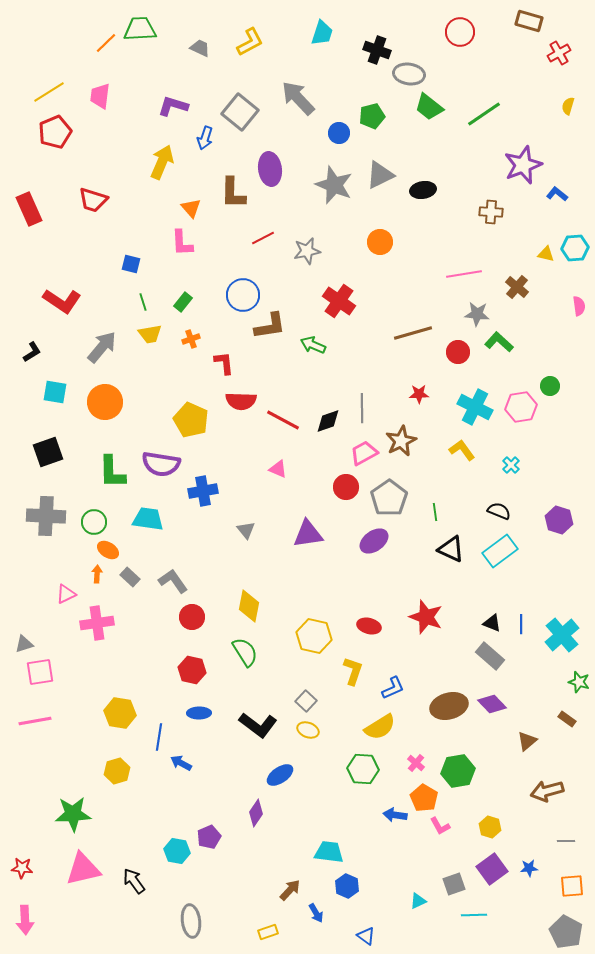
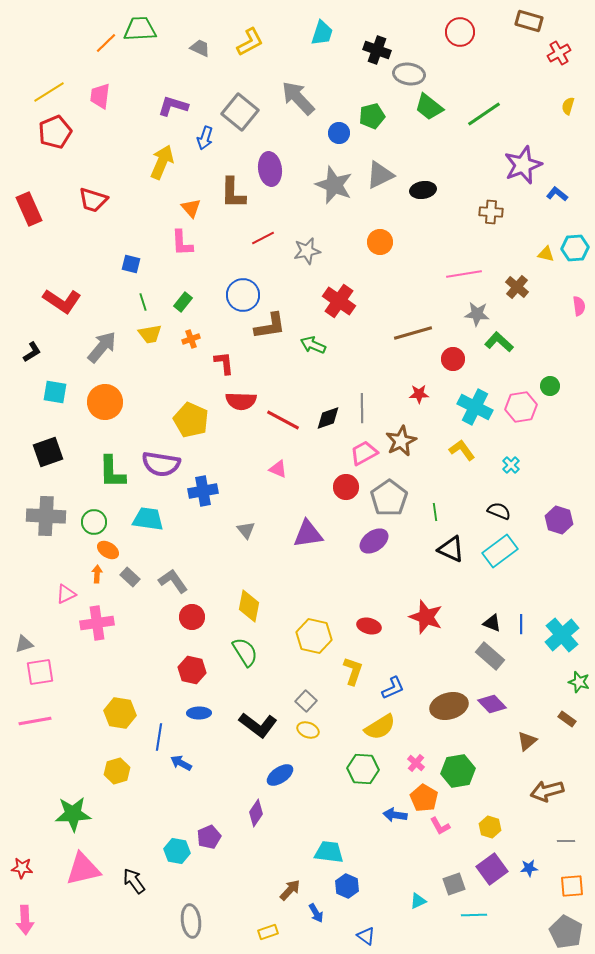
red circle at (458, 352): moved 5 px left, 7 px down
black diamond at (328, 421): moved 3 px up
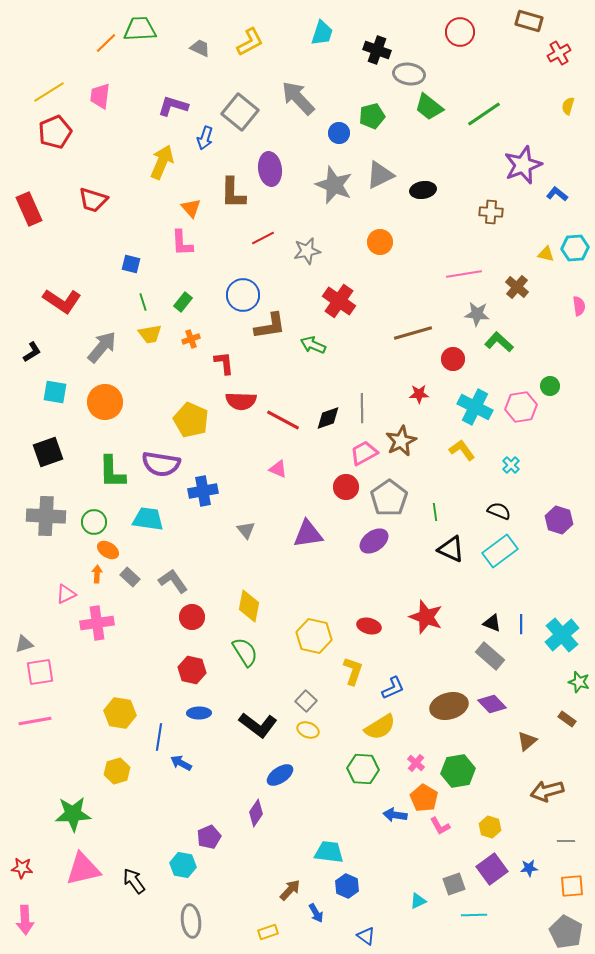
cyan hexagon at (177, 851): moved 6 px right, 14 px down
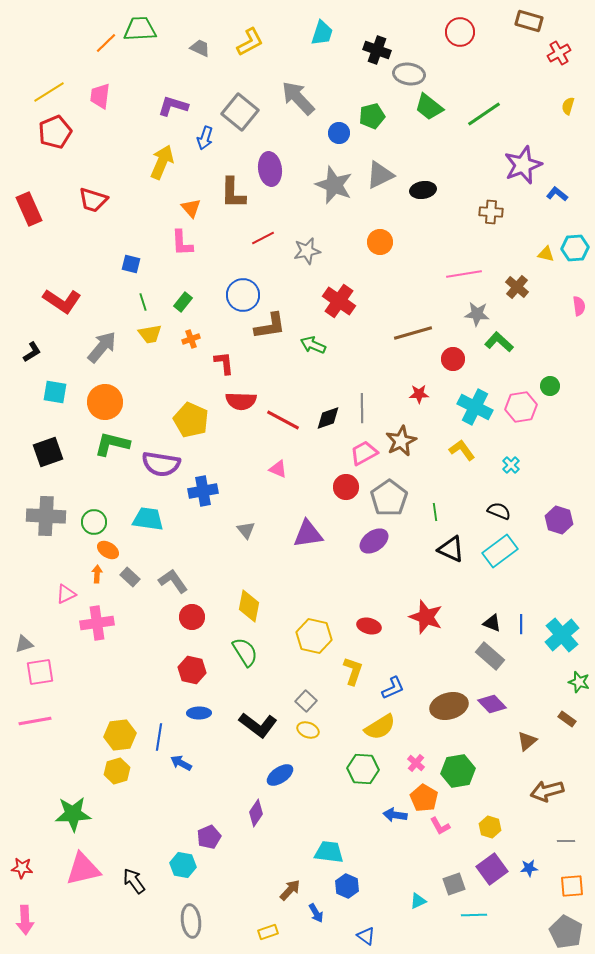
green L-shape at (112, 472): moved 28 px up; rotated 105 degrees clockwise
yellow hexagon at (120, 713): moved 22 px down; rotated 16 degrees counterclockwise
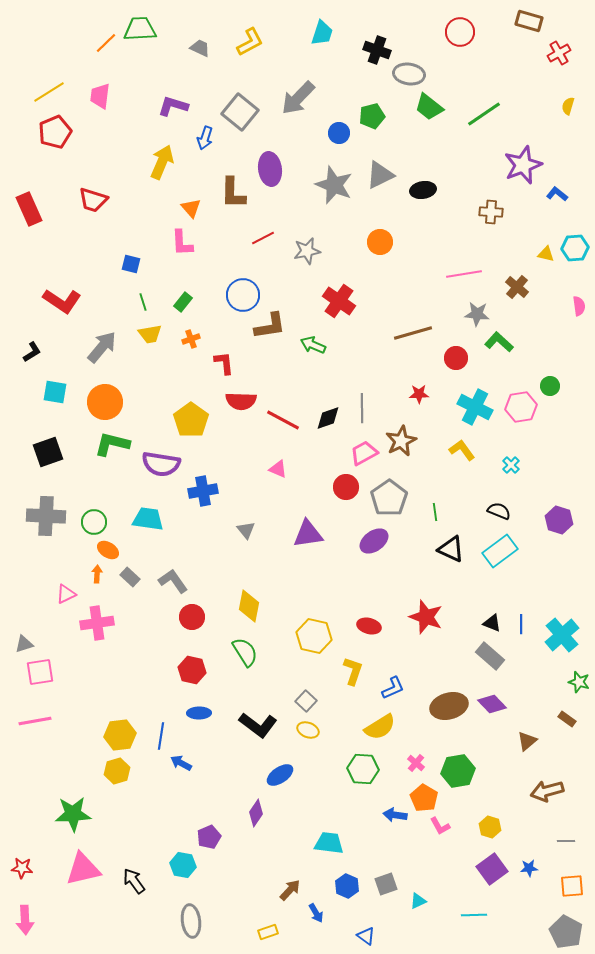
gray arrow at (298, 98): rotated 93 degrees counterclockwise
red circle at (453, 359): moved 3 px right, 1 px up
yellow pentagon at (191, 420): rotated 12 degrees clockwise
blue line at (159, 737): moved 2 px right, 1 px up
cyan trapezoid at (329, 852): moved 9 px up
gray square at (454, 884): moved 68 px left
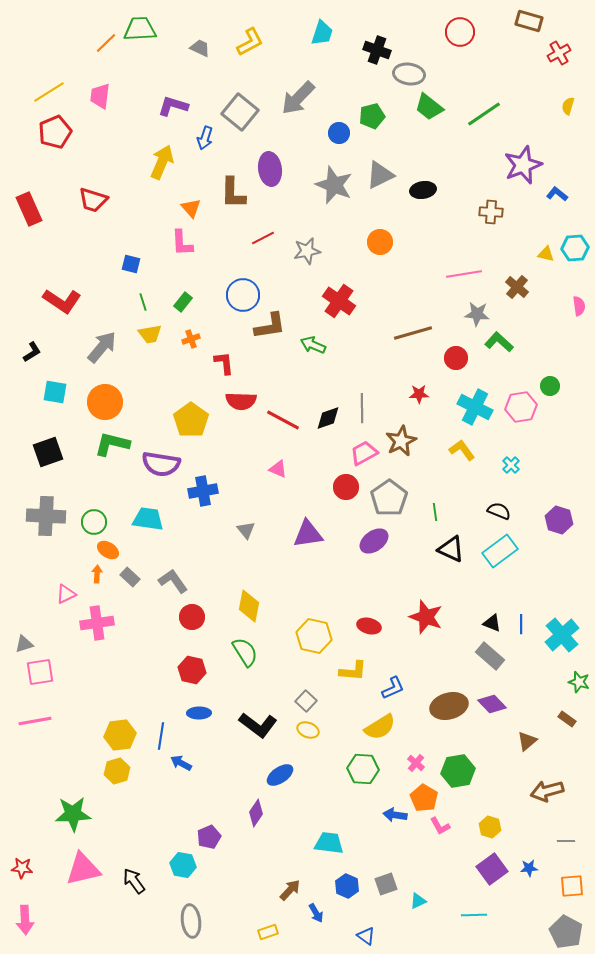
yellow L-shape at (353, 671): rotated 76 degrees clockwise
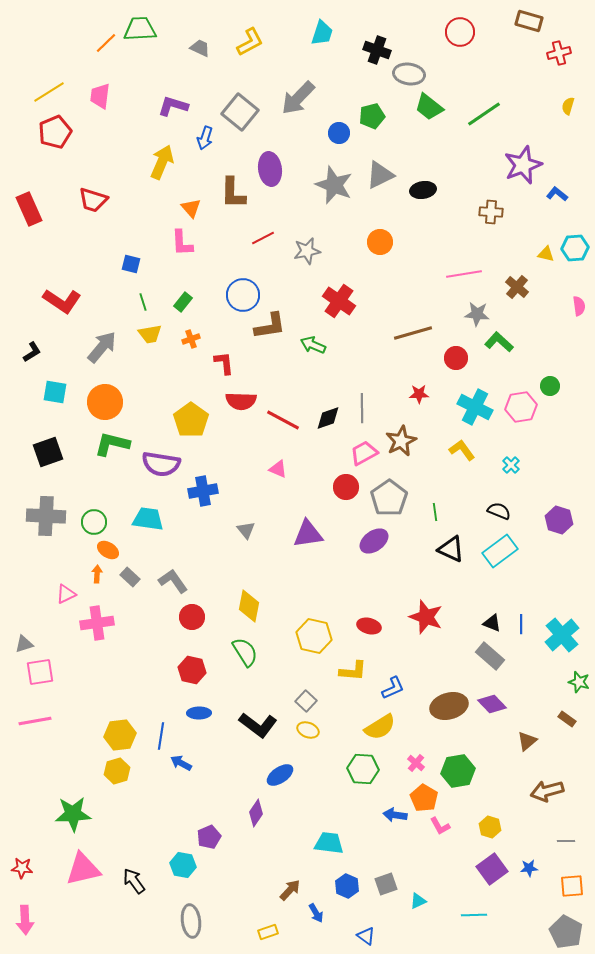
red cross at (559, 53): rotated 15 degrees clockwise
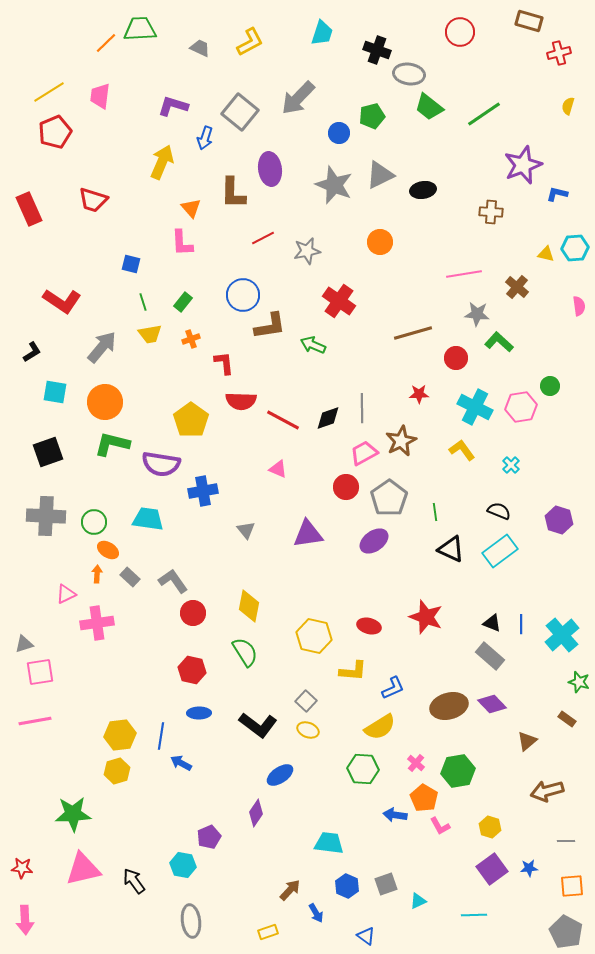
blue L-shape at (557, 194): rotated 25 degrees counterclockwise
red circle at (192, 617): moved 1 px right, 4 px up
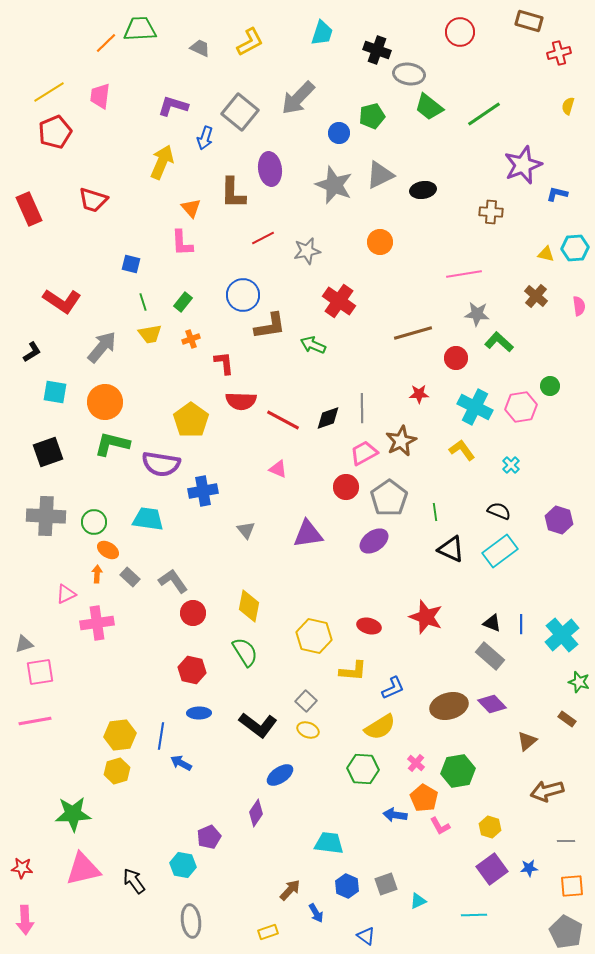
brown cross at (517, 287): moved 19 px right, 9 px down
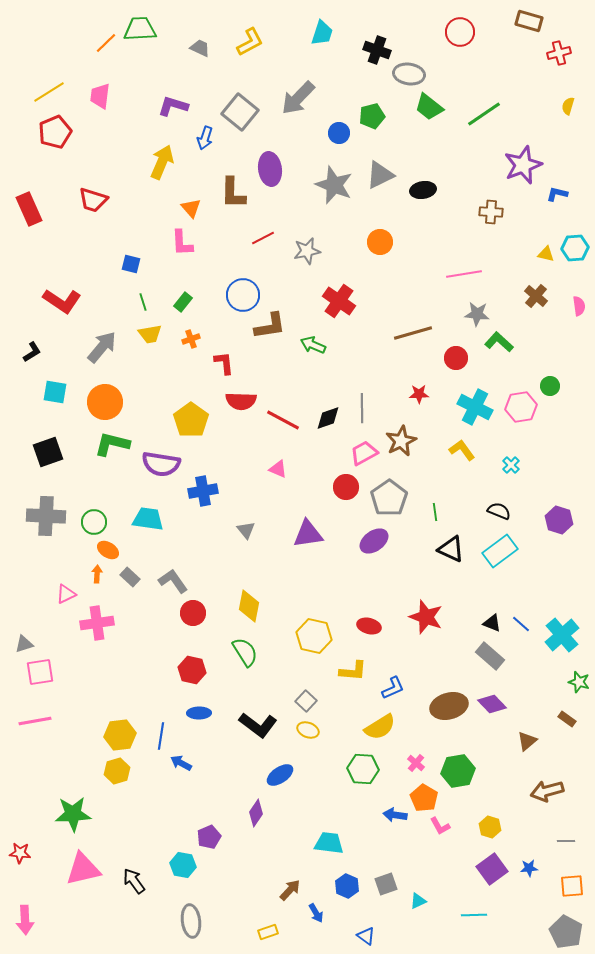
blue line at (521, 624): rotated 48 degrees counterclockwise
red star at (22, 868): moved 2 px left, 15 px up
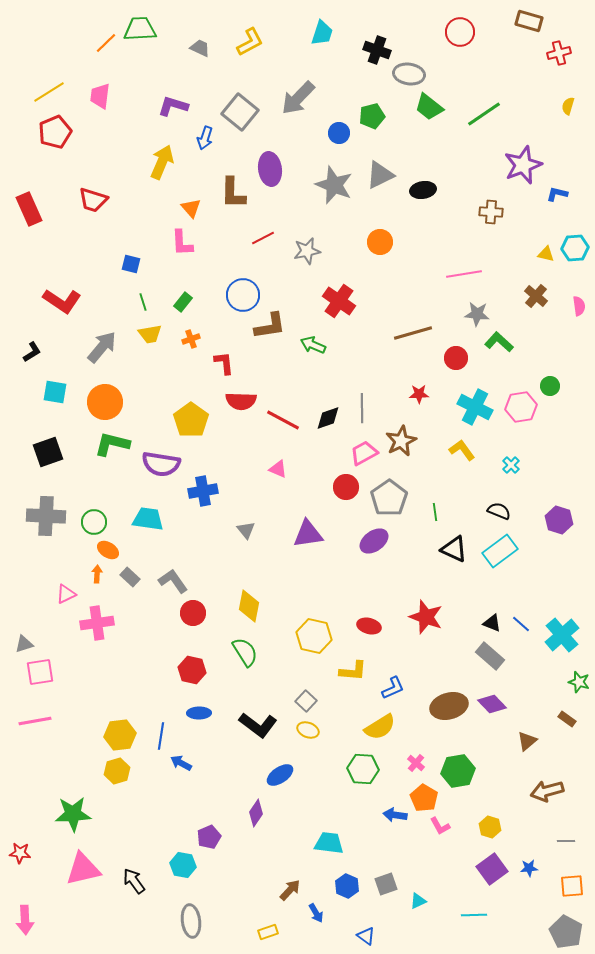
black triangle at (451, 549): moved 3 px right
